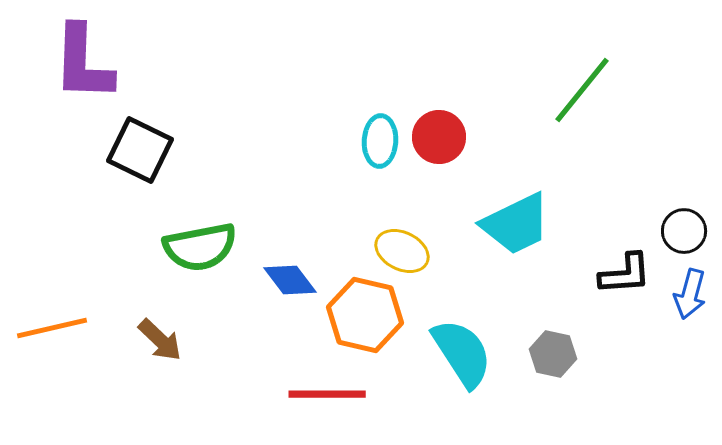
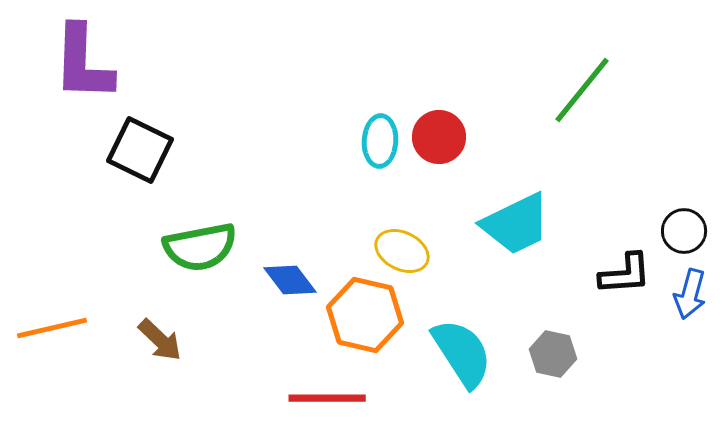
red line: moved 4 px down
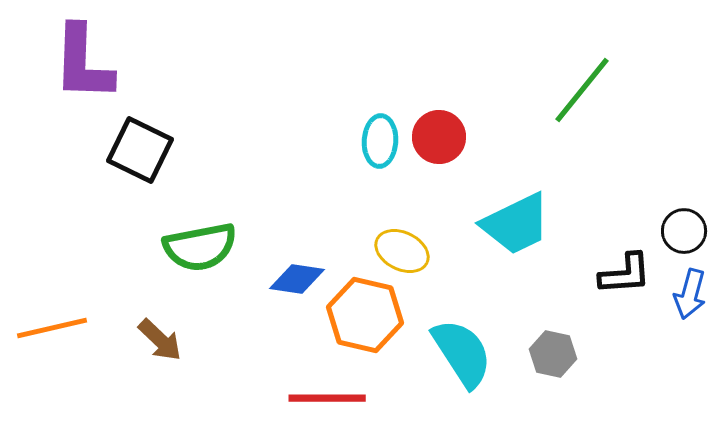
blue diamond: moved 7 px right, 1 px up; rotated 44 degrees counterclockwise
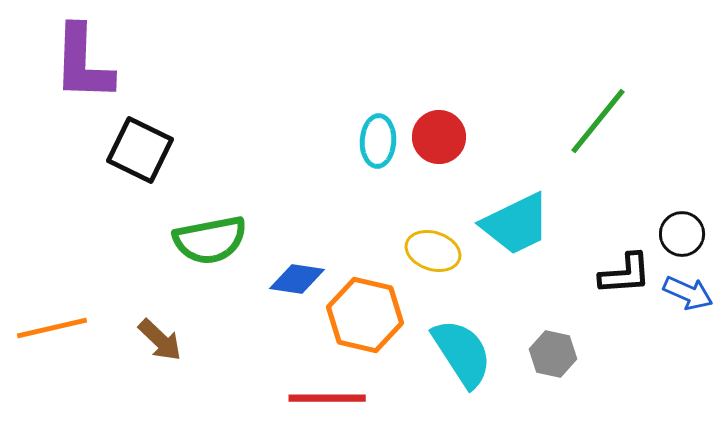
green line: moved 16 px right, 31 px down
cyan ellipse: moved 2 px left
black circle: moved 2 px left, 3 px down
green semicircle: moved 10 px right, 7 px up
yellow ellipse: moved 31 px right; rotated 8 degrees counterclockwise
blue arrow: moved 2 px left, 1 px up; rotated 81 degrees counterclockwise
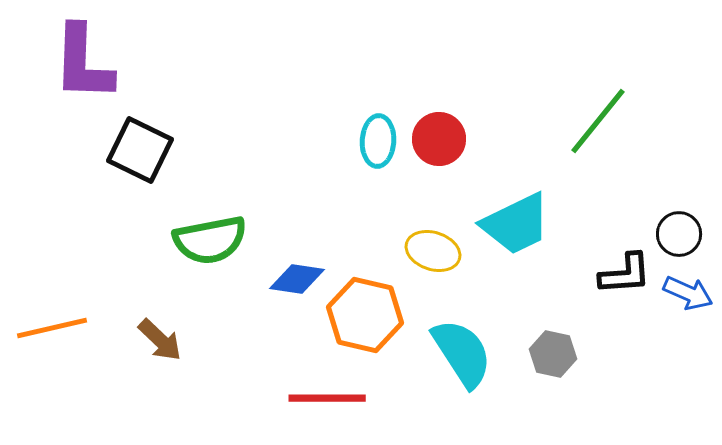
red circle: moved 2 px down
black circle: moved 3 px left
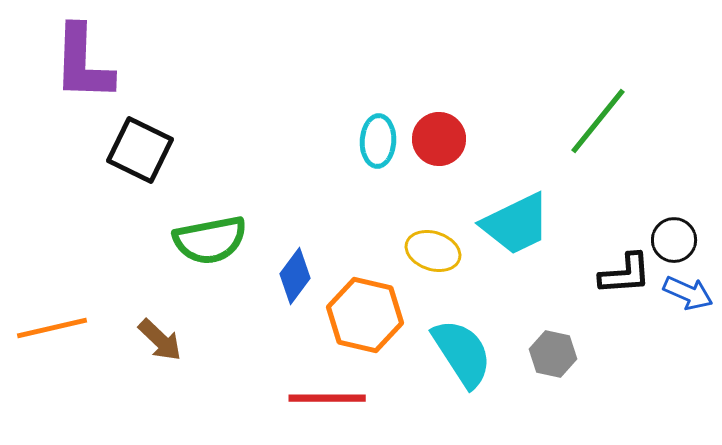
black circle: moved 5 px left, 6 px down
blue diamond: moved 2 px left, 3 px up; rotated 62 degrees counterclockwise
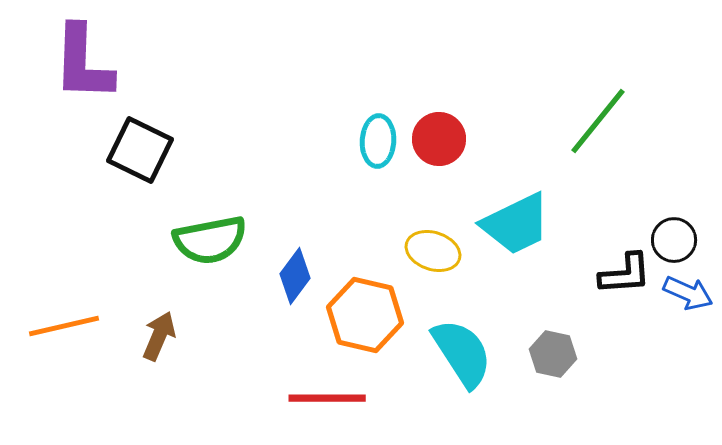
orange line: moved 12 px right, 2 px up
brown arrow: moved 1 px left, 4 px up; rotated 111 degrees counterclockwise
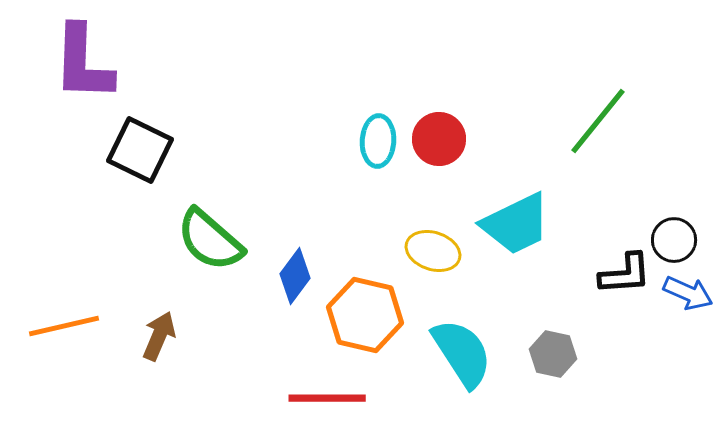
green semicircle: rotated 52 degrees clockwise
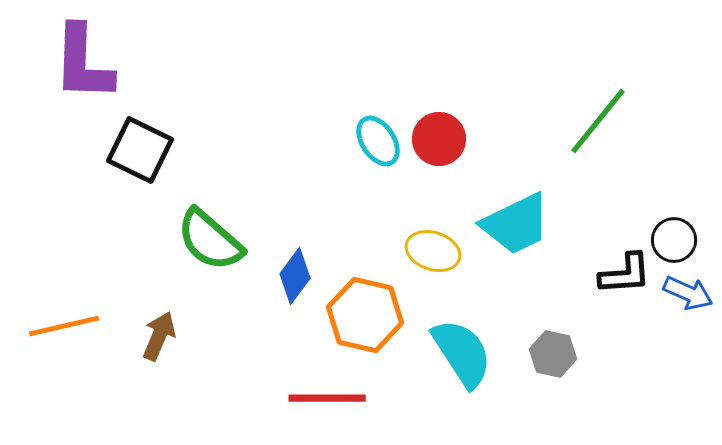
cyan ellipse: rotated 36 degrees counterclockwise
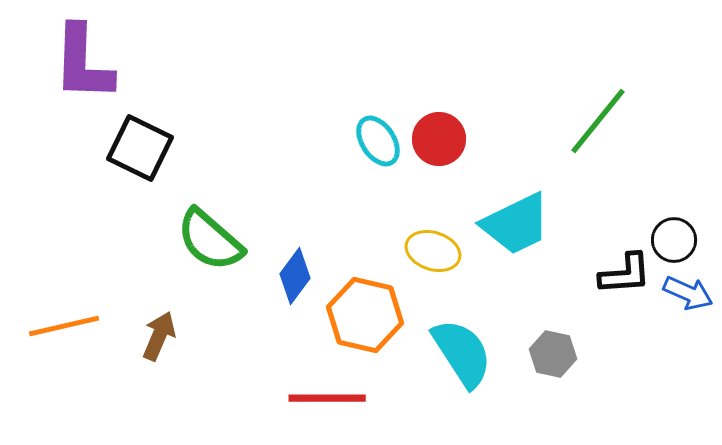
black square: moved 2 px up
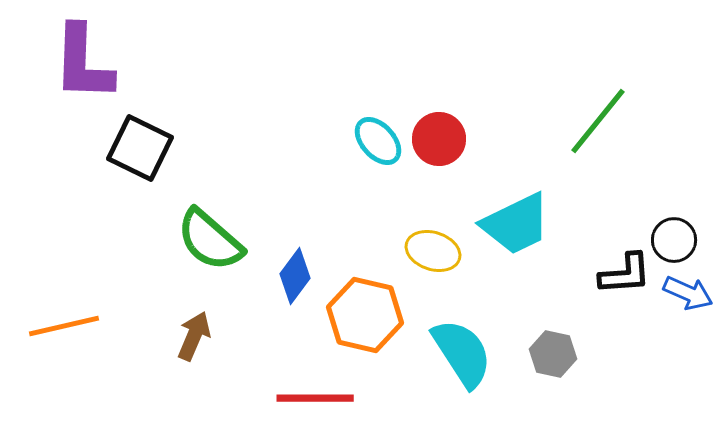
cyan ellipse: rotated 9 degrees counterclockwise
brown arrow: moved 35 px right
red line: moved 12 px left
